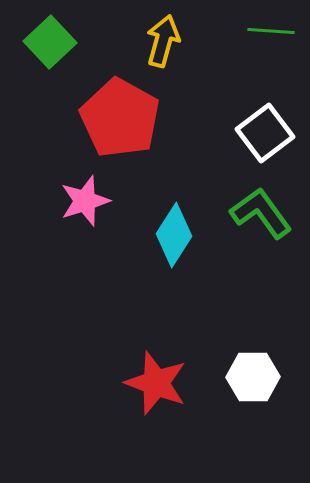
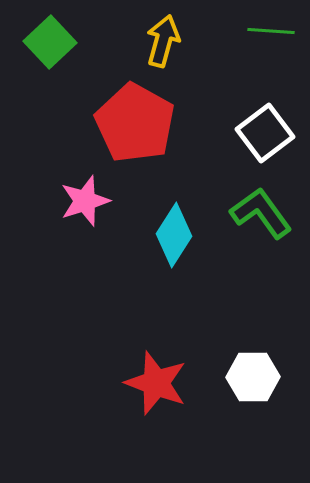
red pentagon: moved 15 px right, 5 px down
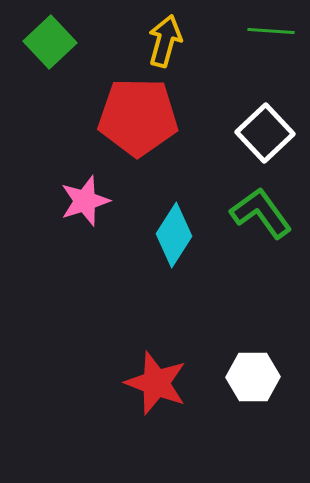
yellow arrow: moved 2 px right
red pentagon: moved 3 px right, 6 px up; rotated 28 degrees counterclockwise
white square: rotated 6 degrees counterclockwise
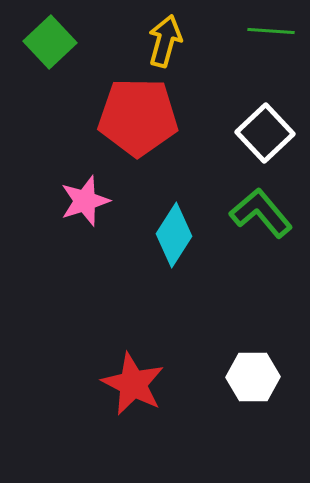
green L-shape: rotated 4 degrees counterclockwise
red star: moved 23 px left, 1 px down; rotated 6 degrees clockwise
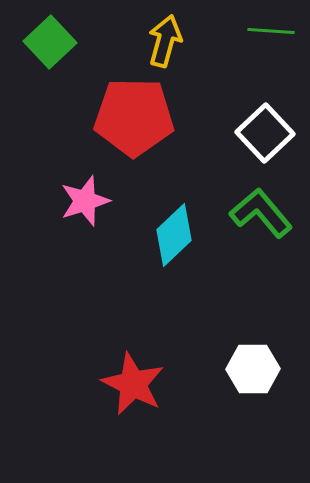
red pentagon: moved 4 px left
cyan diamond: rotated 14 degrees clockwise
white hexagon: moved 8 px up
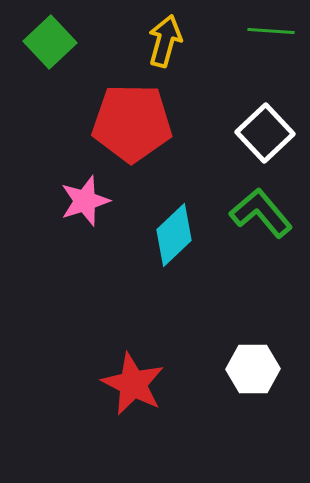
red pentagon: moved 2 px left, 6 px down
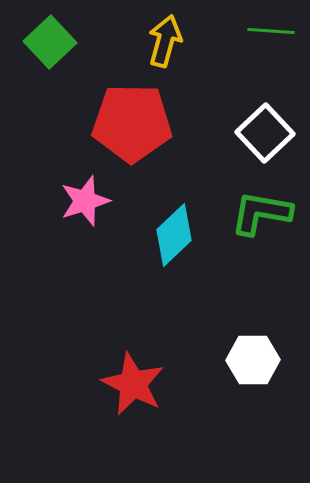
green L-shape: rotated 40 degrees counterclockwise
white hexagon: moved 9 px up
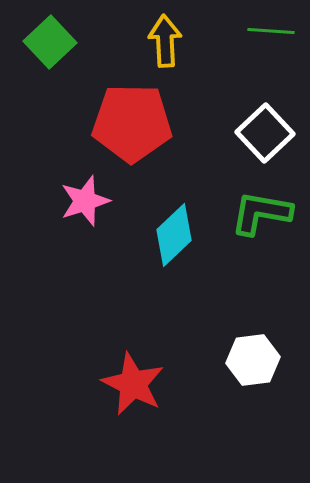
yellow arrow: rotated 18 degrees counterclockwise
white hexagon: rotated 6 degrees counterclockwise
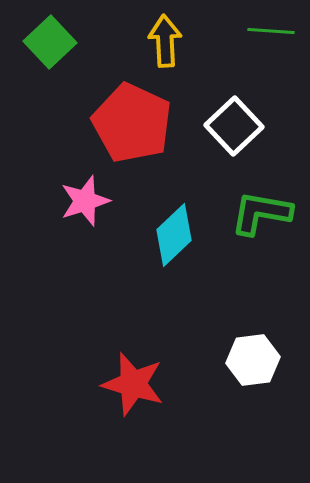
red pentagon: rotated 24 degrees clockwise
white square: moved 31 px left, 7 px up
red star: rotated 10 degrees counterclockwise
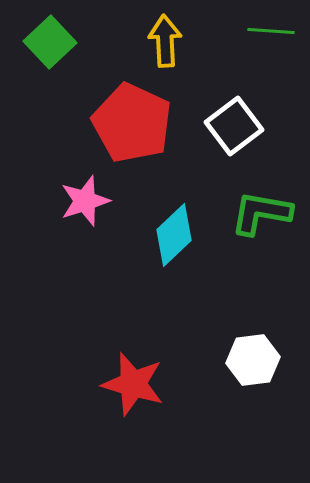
white square: rotated 6 degrees clockwise
